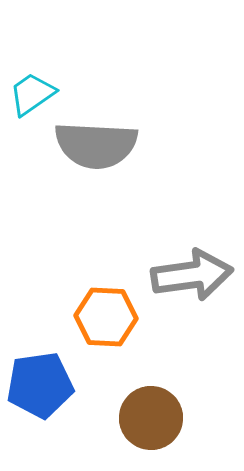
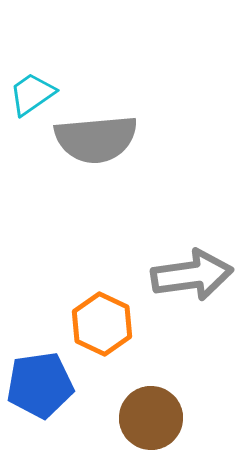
gray semicircle: moved 6 px up; rotated 8 degrees counterclockwise
orange hexagon: moved 4 px left, 7 px down; rotated 22 degrees clockwise
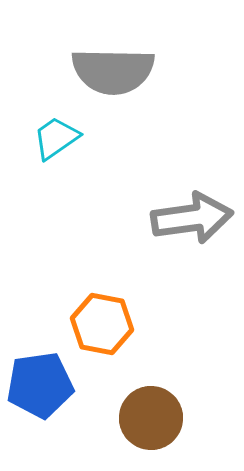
cyan trapezoid: moved 24 px right, 44 px down
gray semicircle: moved 17 px right, 68 px up; rotated 6 degrees clockwise
gray arrow: moved 57 px up
orange hexagon: rotated 14 degrees counterclockwise
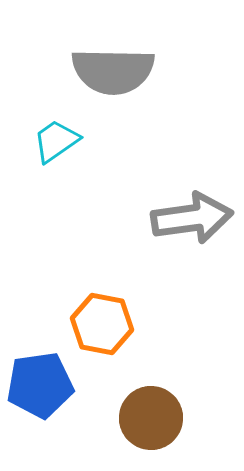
cyan trapezoid: moved 3 px down
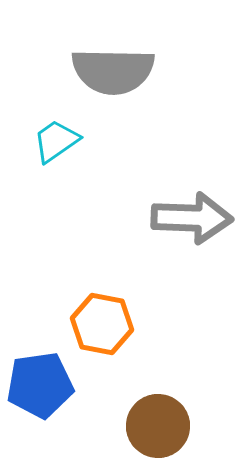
gray arrow: rotated 10 degrees clockwise
brown circle: moved 7 px right, 8 px down
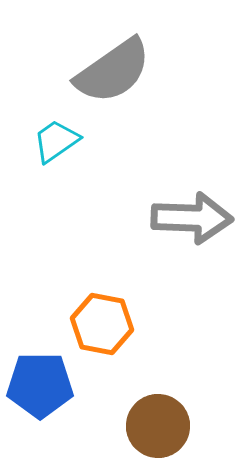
gray semicircle: rotated 36 degrees counterclockwise
blue pentagon: rotated 8 degrees clockwise
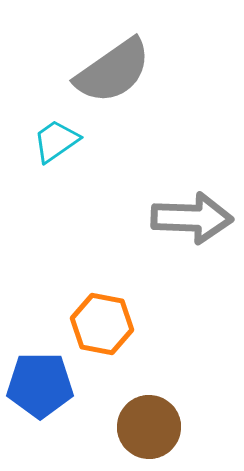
brown circle: moved 9 px left, 1 px down
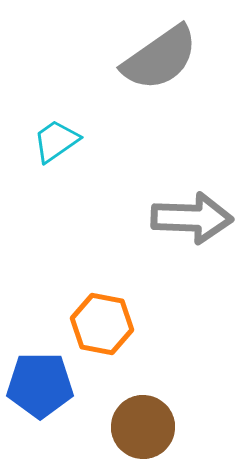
gray semicircle: moved 47 px right, 13 px up
brown circle: moved 6 px left
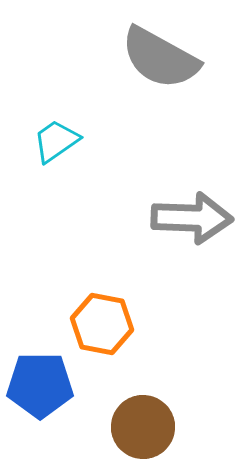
gray semicircle: rotated 64 degrees clockwise
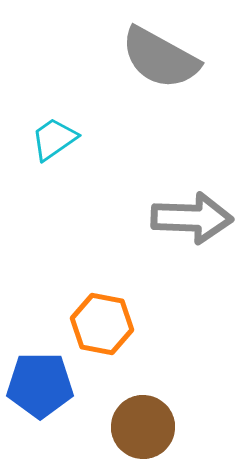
cyan trapezoid: moved 2 px left, 2 px up
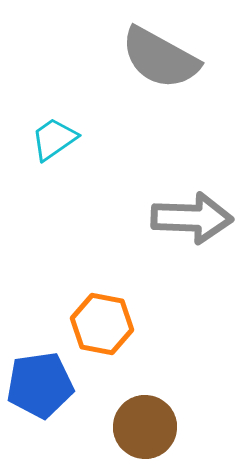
blue pentagon: rotated 8 degrees counterclockwise
brown circle: moved 2 px right
